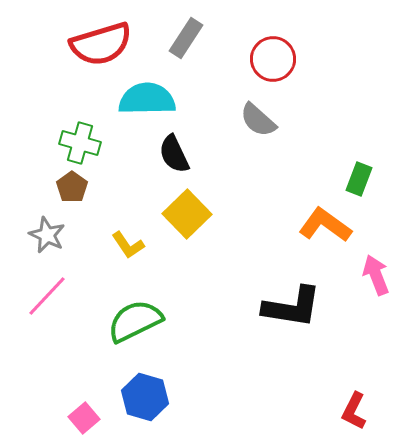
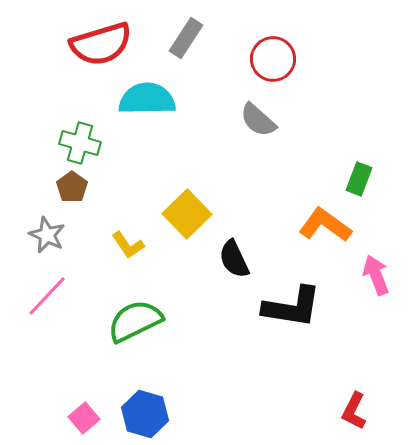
black semicircle: moved 60 px right, 105 px down
blue hexagon: moved 17 px down
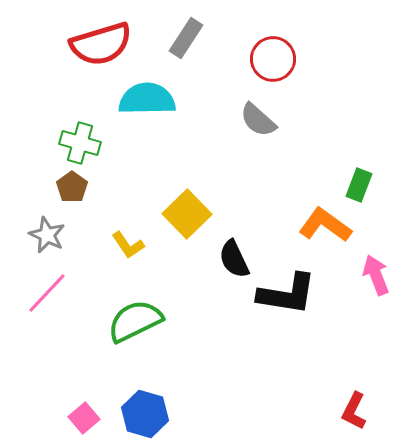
green rectangle: moved 6 px down
pink line: moved 3 px up
black L-shape: moved 5 px left, 13 px up
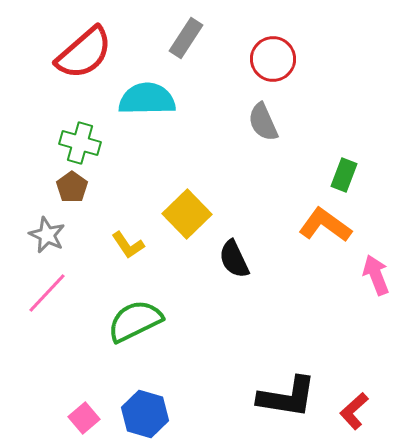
red semicircle: moved 17 px left, 9 px down; rotated 24 degrees counterclockwise
gray semicircle: moved 5 px right, 2 px down; rotated 24 degrees clockwise
green rectangle: moved 15 px left, 10 px up
black L-shape: moved 103 px down
red L-shape: rotated 21 degrees clockwise
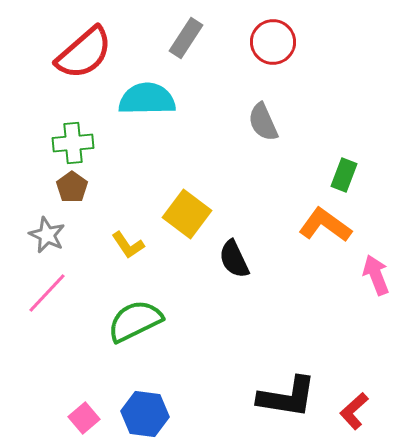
red circle: moved 17 px up
green cross: moved 7 px left; rotated 21 degrees counterclockwise
yellow square: rotated 9 degrees counterclockwise
blue hexagon: rotated 9 degrees counterclockwise
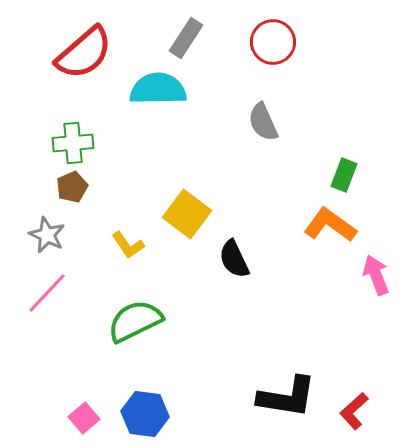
cyan semicircle: moved 11 px right, 10 px up
brown pentagon: rotated 12 degrees clockwise
orange L-shape: moved 5 px right
